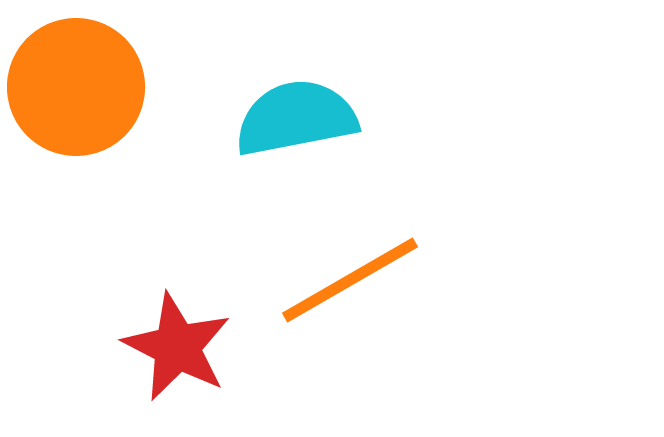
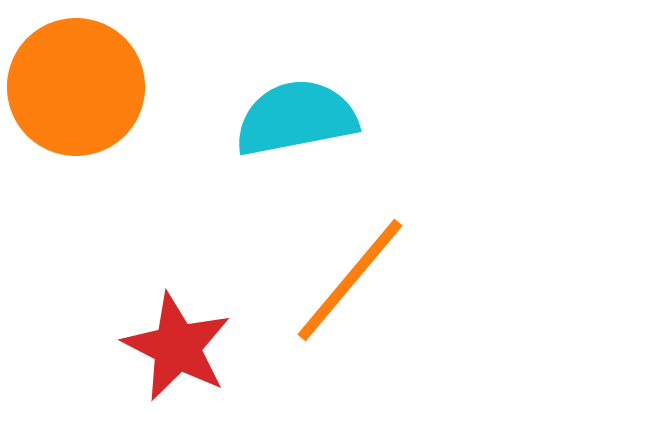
orange line: rotated 20 degrees counterclockwise
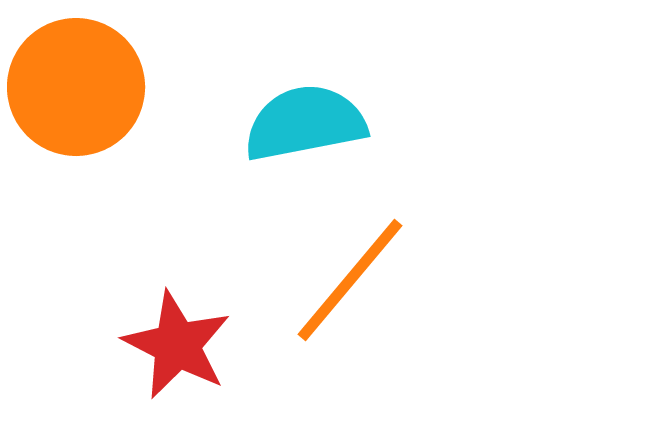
cyan semicircle: moved 9 px right, 5 px down
red star: moved 2 px up
